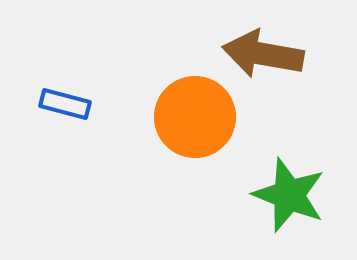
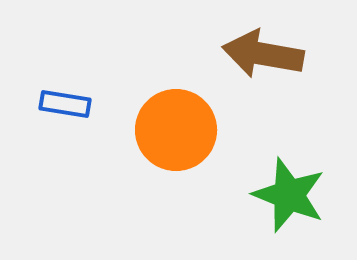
blue rectangle: rotated 6 degrees counterclockwise
orange circle: moved 19 px left, 13 px down
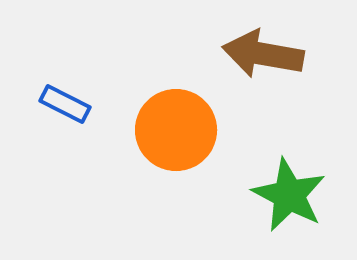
blue rectangle: rotated 18 degrees clockwise
green star: rotated 6 degrees clockwise
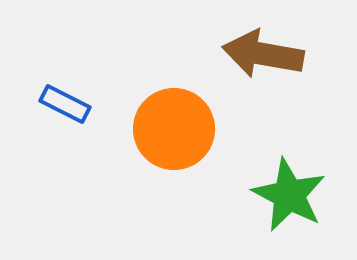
orange circle: moved 2 px left, 1 px up
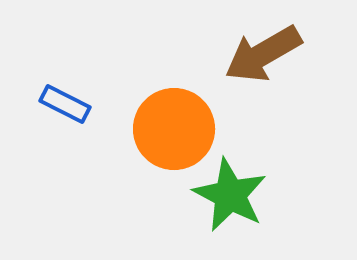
brown arrow: rotated 40 degrees counterclockwise
green star: moved 59 px left
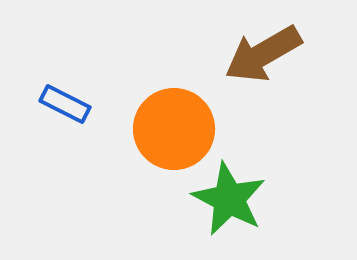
green star: moved 1 px left, 4 px down
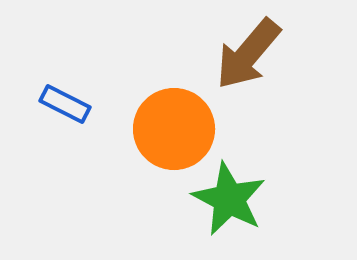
brown arrow: moved 15 px left; rotated 20 degrees counterclockwise
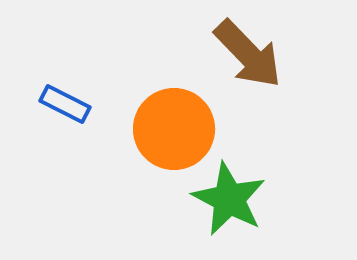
brown arrow: rotated 84 degrees counterclockwise
